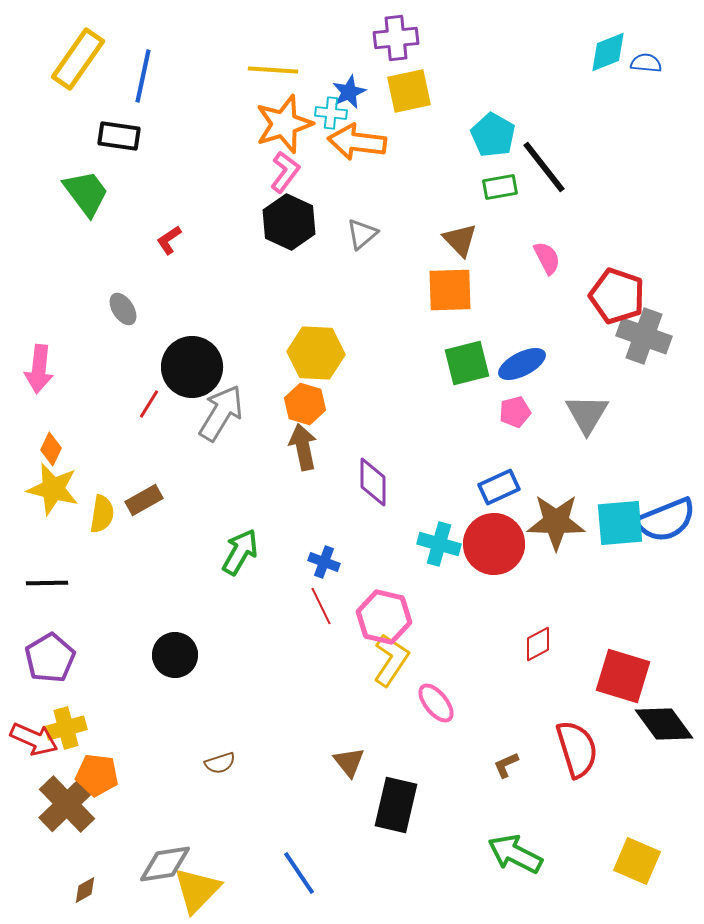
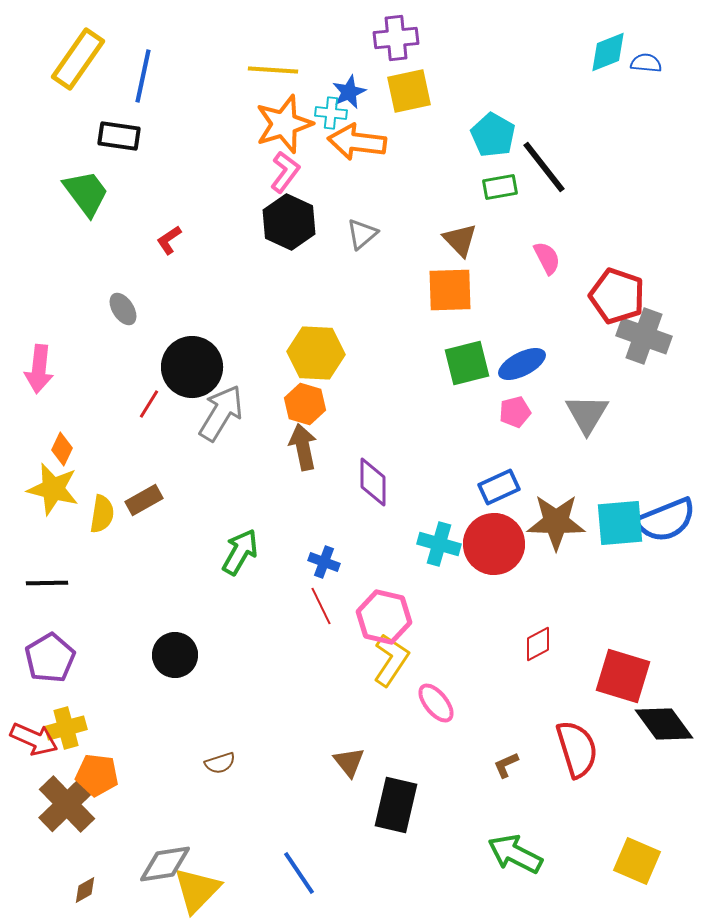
orange diamond at (51, 449): moved 11 px right
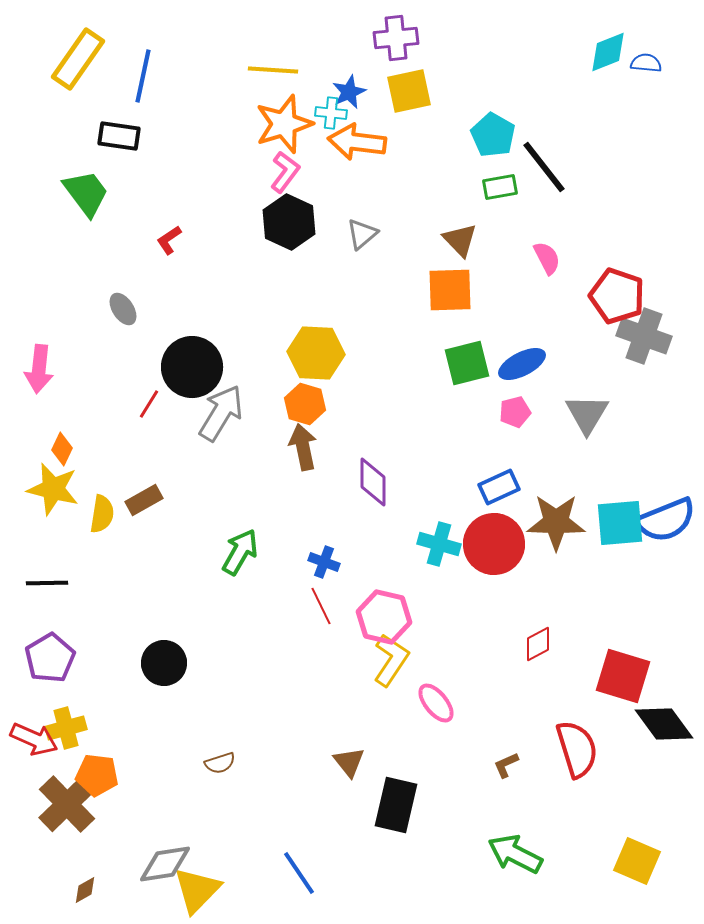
black circle at (175, 655): moved 11 px left, 8 px down
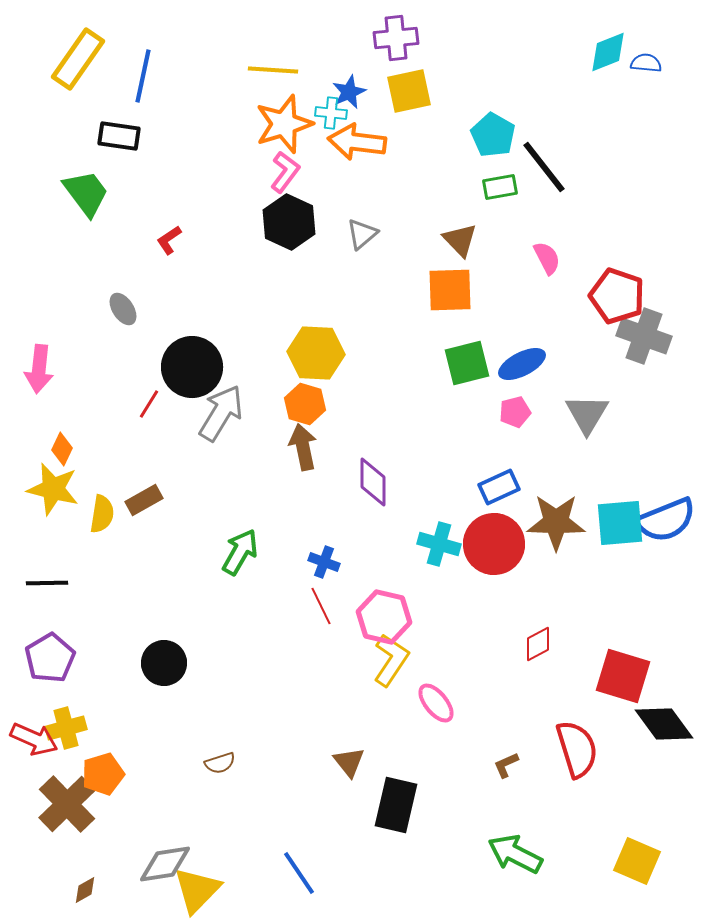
orange pentagon at (97, 775): moved 6 px right, 1 px up; rotated 24 degrees counterclockwise
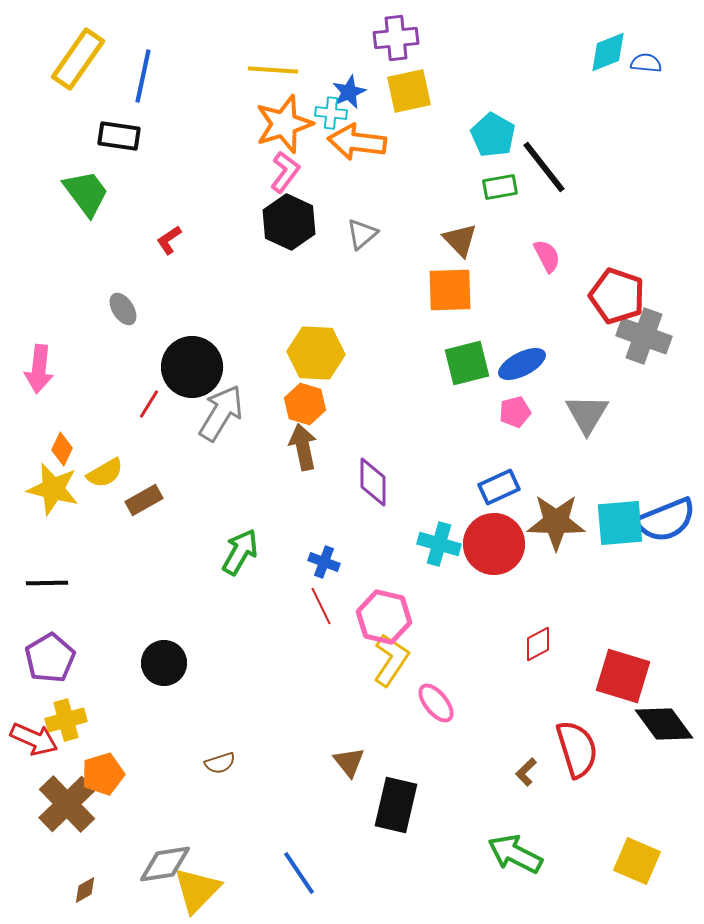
pink semicircle at (547, 258): moved 2 px up
yellow semicircle at (102, 514): moved 3 px right, 41 px up; rotated 51 degrees clockwise
yellow cross at (66, 728): moved 8 px up
brown L-shape at (506, 765): moved 20 px right, 7 px down; rotated 20 degrees counterclockwise
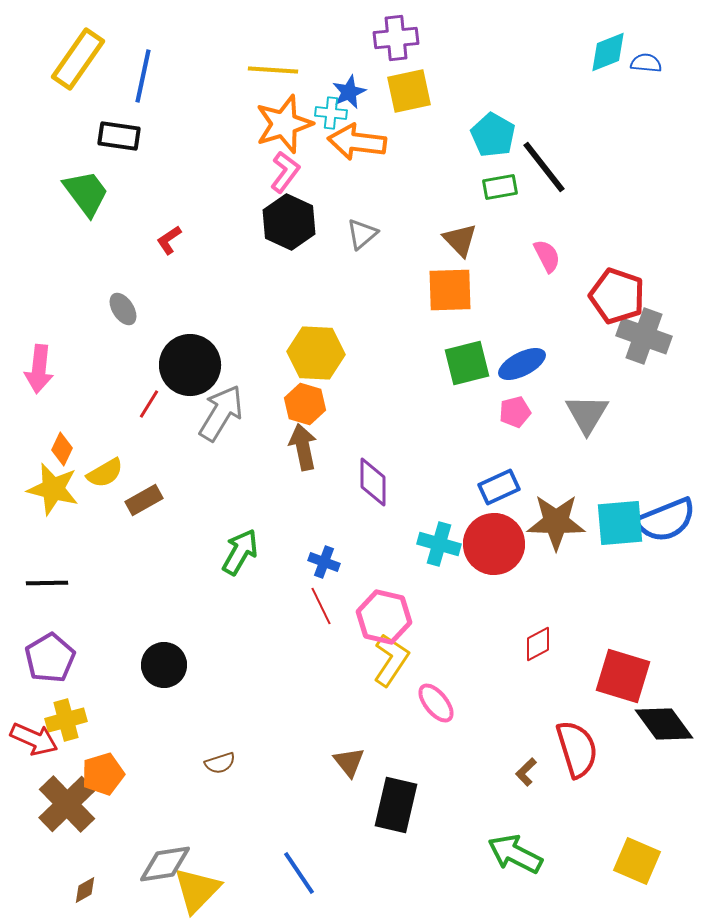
black circle at (192, 367): moved 2 px left, 2 px up
black circle at (164, 663): moved 2 px down
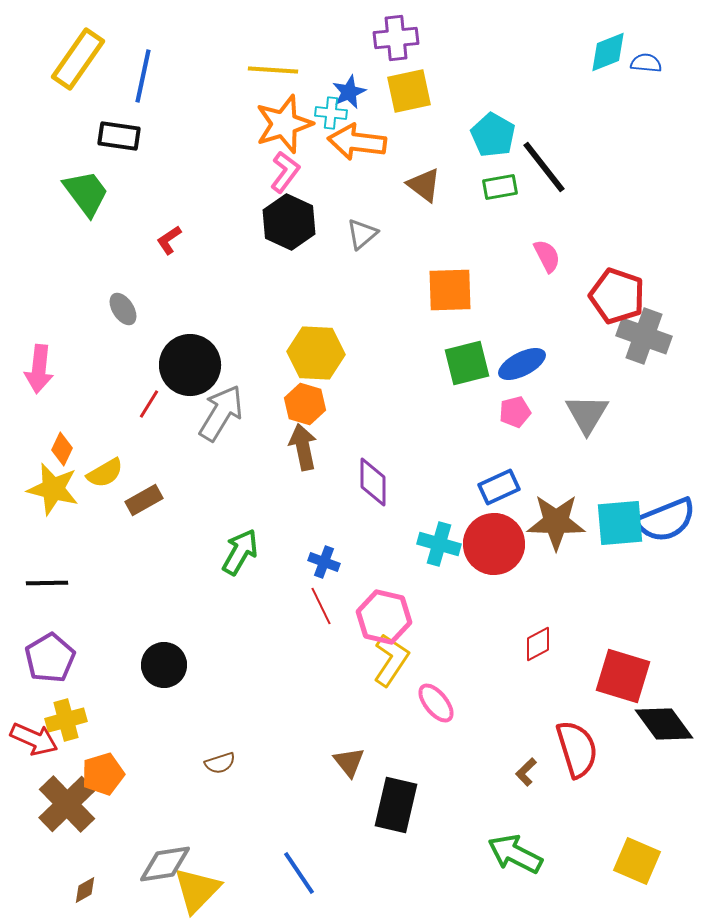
brown triangle at (460, 240): moved 36 px left, 55 px up; rotated 9 degrees counterclockwise
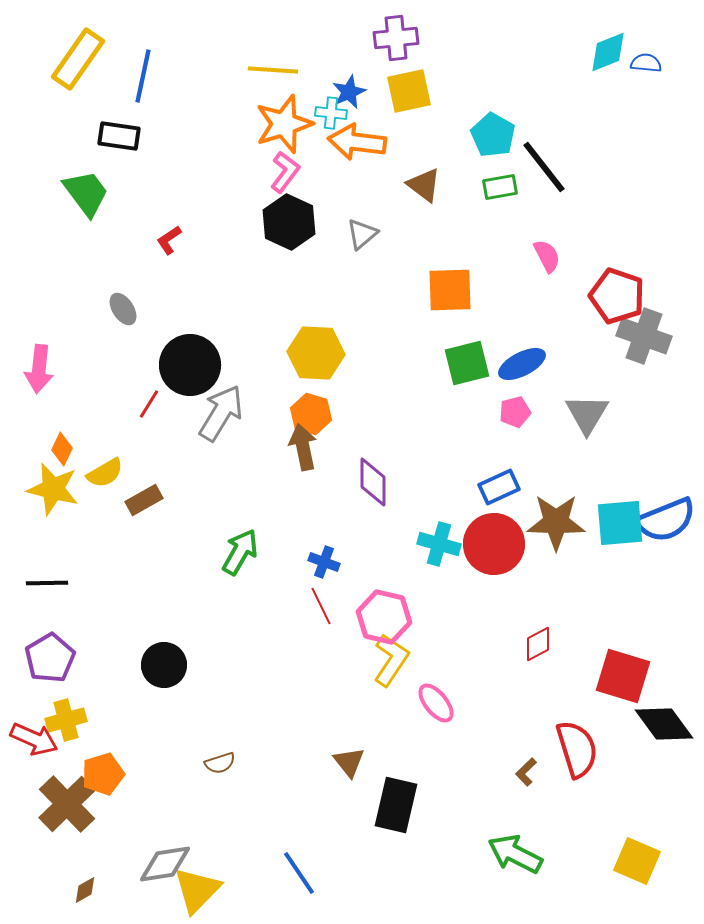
orange hexagon at (305, 404): moved 6 px right, 10 px down
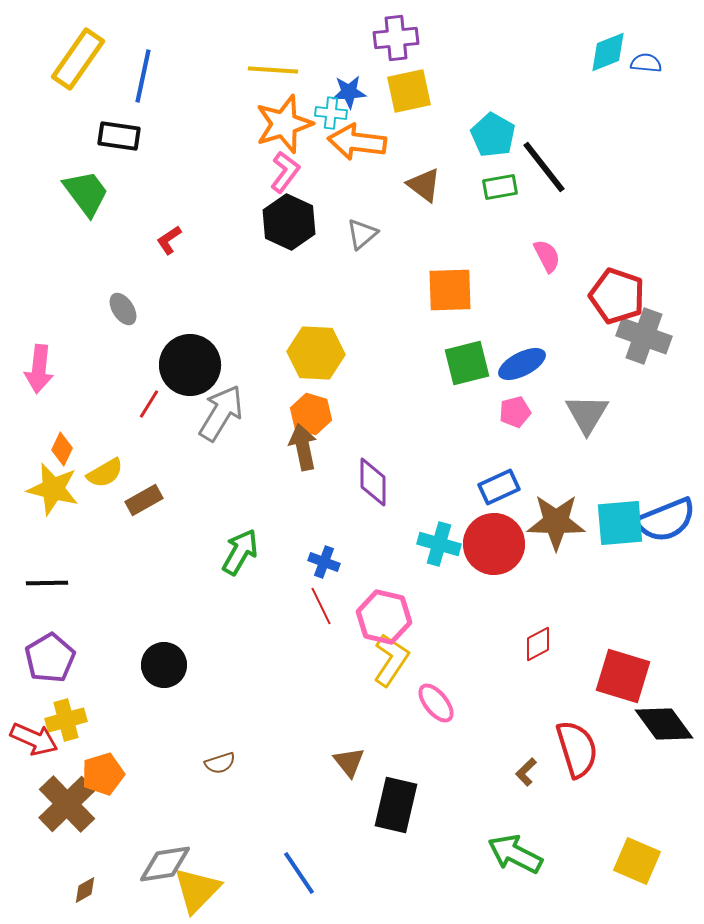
blue star at (349, 92): rotated 20 degrees clockwise
